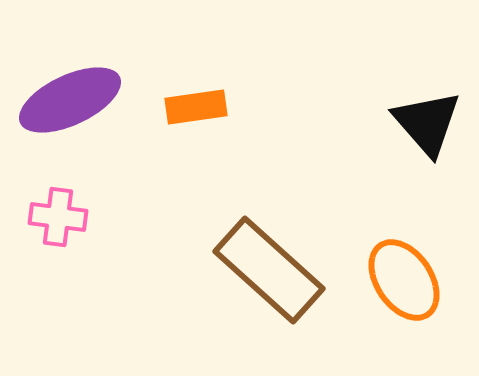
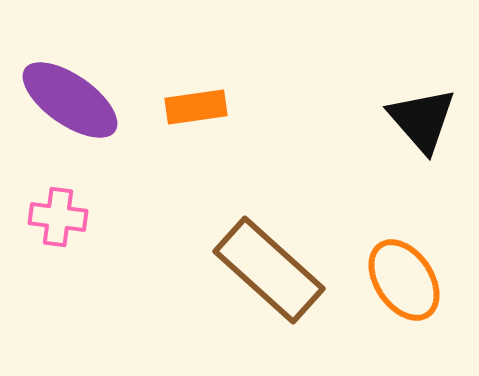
purple ellipse: rotated 60 degrees clockwise
black triangle: moved 5 px left, 3 px up
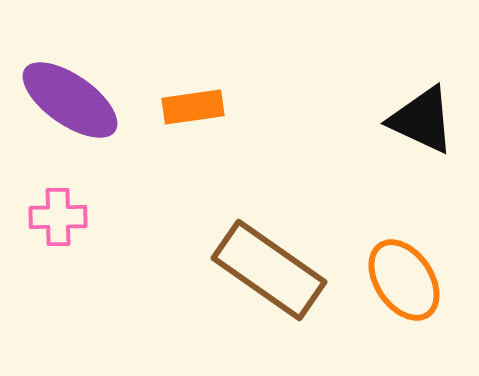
orange rectangle: moved 3 px left
black triangle: rotated 24 degrees counterclockwise
pink cross: rotated 8 degrees counterclockwise
brown rectangle: rotated 7 degrees counterclockwise
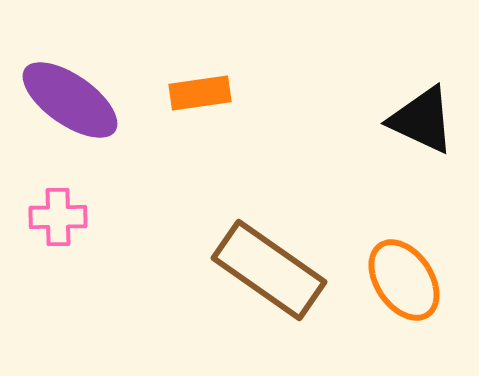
orange rectangle: moved 7 px right, 14 px up
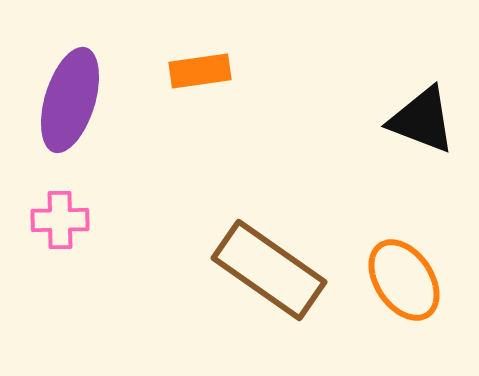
orange rectangle: moved 22 px up
purple ellipse: rotated 72 degrees clockwise
black triangle: rotated 4 degrees counterclockwise
pink cross: moved 2 px right, 3 px down
